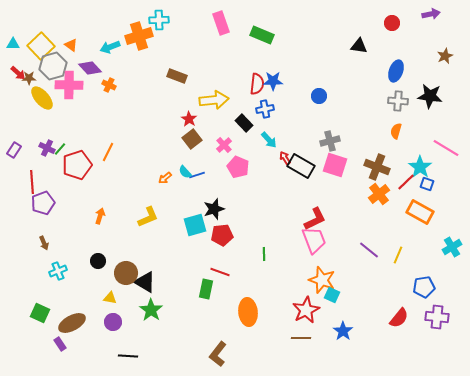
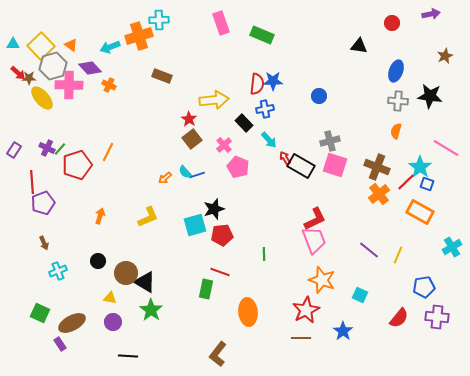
brown rectangle at (177, 76): moved 15 px left
cyan square at (332, 295): moved 28 px right
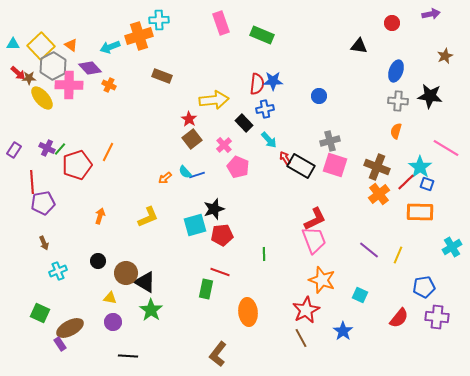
gray hexagon at (53, 66): rotated 12 degrees counterclockwise
purple pentagon at (43, 203): rotated 10 degrees clockwise
orange rectangle at (420, 212): rotated 28 degrees counterclockwise
brown ellipse at (72, 323): moved 2 px left, 5 px down
brown line at (301, 338): rotated 60 degrees clockwise
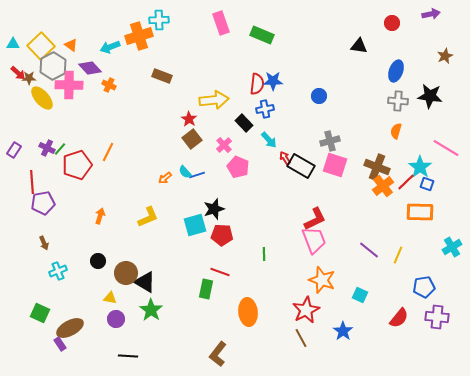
orange cross at (379, 194): moved 4 px right, 8 px up
red pentagon at (222, 235): rotated 10 degrees clockwise
purple circle at (113, 322): moved 3 px right, 3 px up
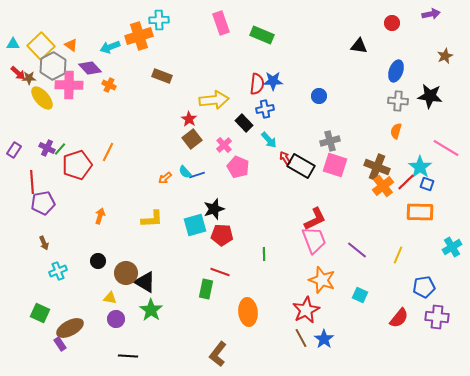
yellow L-shape at (148, 217): moved 4 px right, 2 px down; rotated 20 degrees clockwise
purple line at (369, 250): moved 12 px left
blue star at (343, 331): moved 19 px left, 8 px down
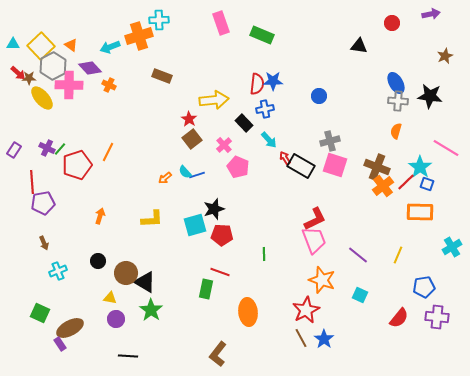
blue ellipse at (396, 71): moved 12 px down; rotated 50 degrees counterclockwise
purple line at (357, 250): moved 1 px right, 5 px down
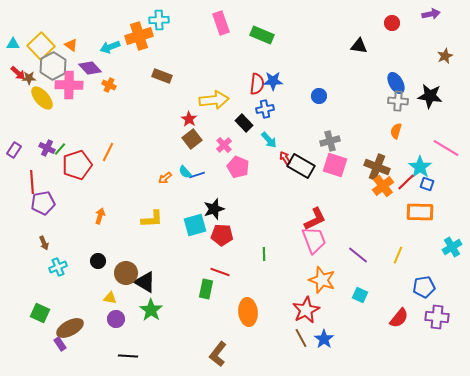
cyan cross at (58, 271): moved 4 px up
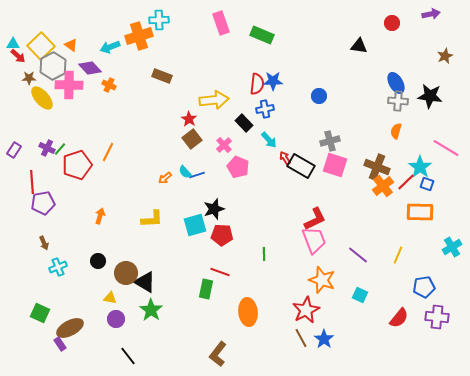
red arrow at (18, 73): moved 17 px up
black line at (128, 356): rotated 48 degrees clockwise
